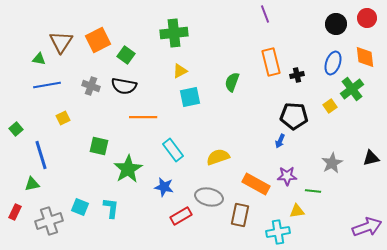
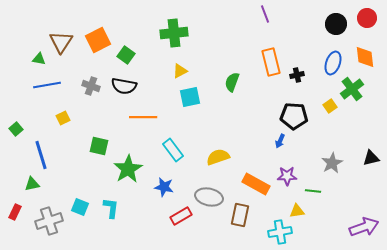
purple arrow at (367, 227): moved 3 px left
cyan cross at (278, 232): moved 2 px right
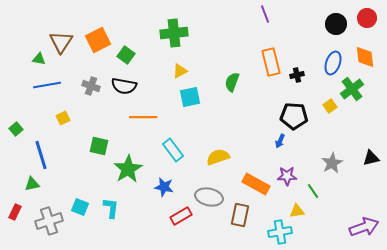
green line at (313, 191): rotated 49 degrees clockwise
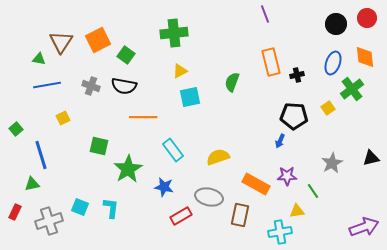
yellow square at (330, 106): moved 2 px left, 2 px down
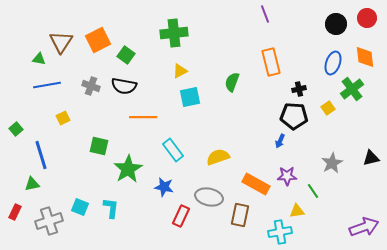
black cross at (297, 75): moved 2 px right, 14 px down
red rectangle at (181, 216): rotated 35 degrees counterclockwise
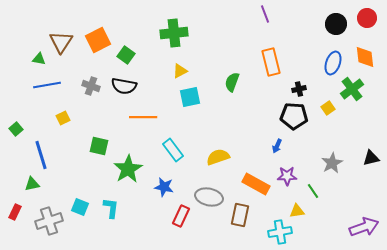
blue arrow at (280, 141): moved 3 px left, 5 px down
